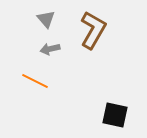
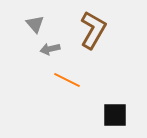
gray triangle: moved 11 px left, 5 px down
orange line: moved 32 px right, 1 px up
black square: rotated 12 degrees counterclockwise
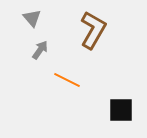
gray triangle: moved 3 px left, 6 px up
gray arrow: moved 10 px left, 1 px down; rotated 138 degrees clockwise
black square: moved 6 px right, 5 px up
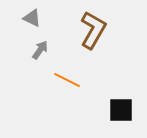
gray triangle: rotated 24 degrees counterclockwise
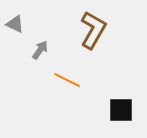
gray triangle: moved 17 px left, 6 px down
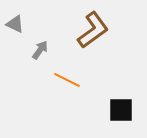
brown L-shape: rotated 24 degrees clockwise
